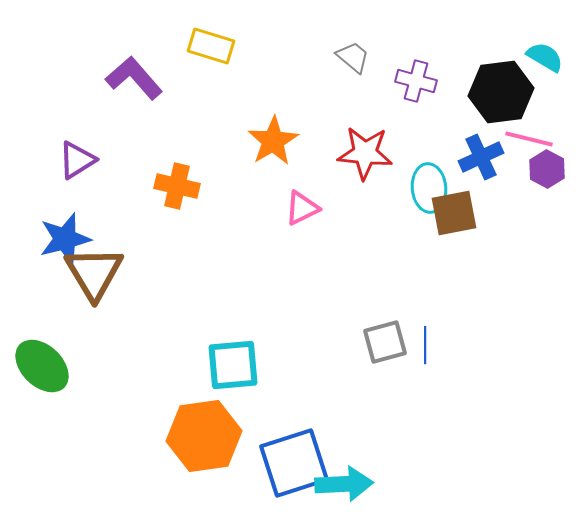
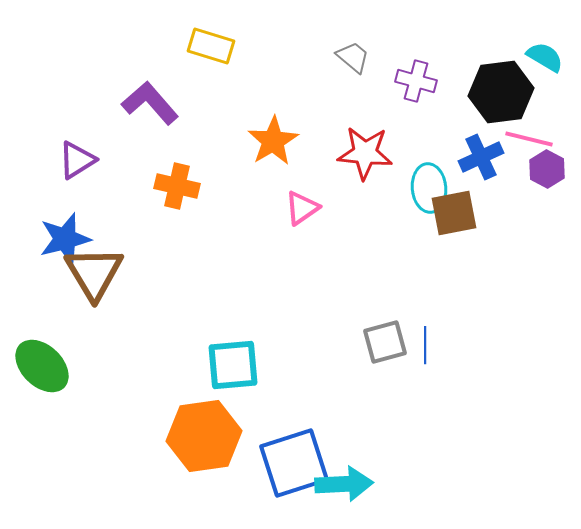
purple L-shape: moved 16 px right, 25 px down
pink triangle: rotated 9 degrees counterclockwise
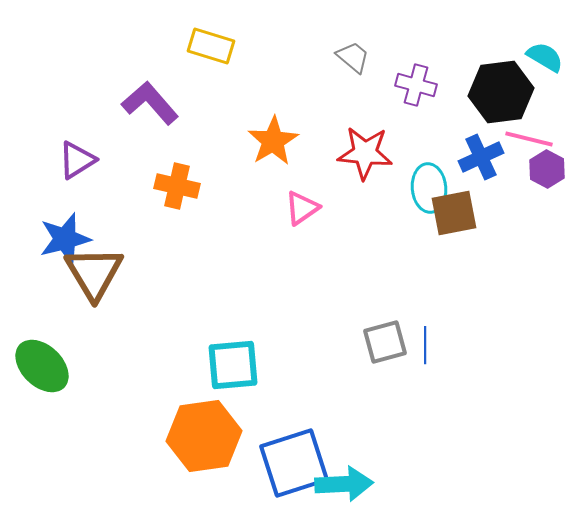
purple cross: moved 4 px down
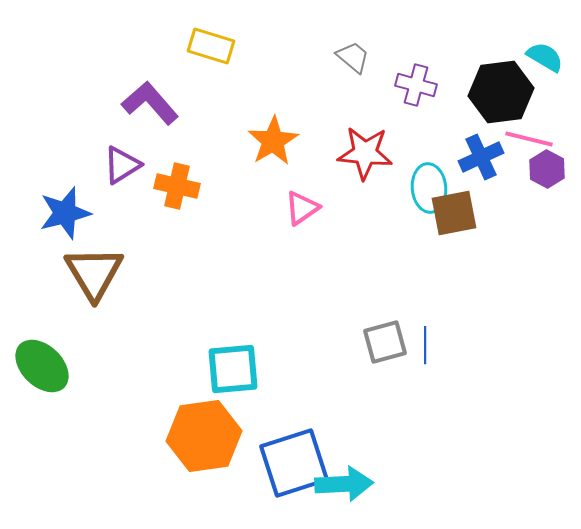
purple triangle: moved 45 px right, 5 px down
blue star: moved 26 px up
cyan square: moved 4 px down
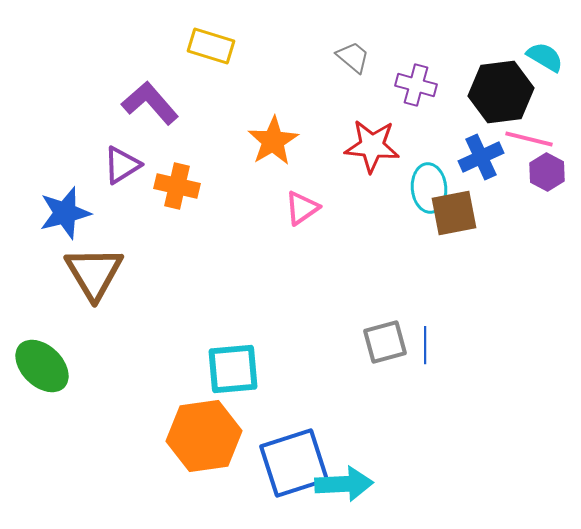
red star: moved 7 px right, 7 px up
purple hexagon: moved 3 px down
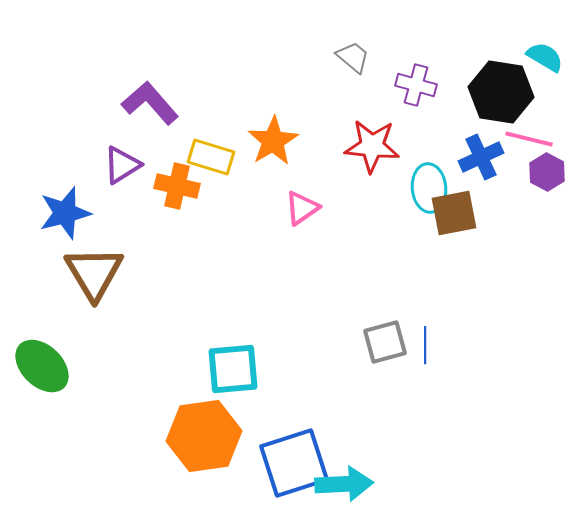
yellow rectangle: moved 111 px down
black hexagon: rotated 16 degrees clockwise
